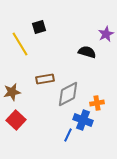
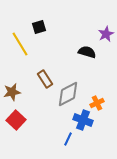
brown rectangle: rotated 66 degrees clockwise
orange cross: rotated 16 degrees counterclockwise
blue line: moved 4 px down
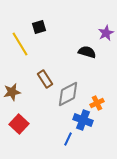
purple star: moved 1 px up
red square: moved 3 px right, 4 px down
